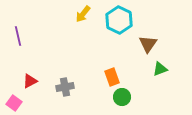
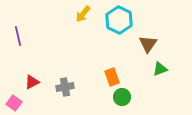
red triangle: moved 2 px right, 1 px down
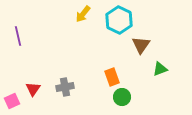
brown triangle: moved 7 px left, 1 px down
red triangle: moved 1 px right, 7 px down; rotated 28 degrees counterclockwise
pink square: moved 2 px left, 2 px up; rotated 28 degrees clockwise
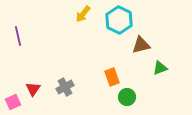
brown triangle: rotated 42 degrees clockwise
green triangle: moved 1 px up
gray cross: rotated 18 degrees counterclockwise
green circle: moved 5 px right
pink square: moved 1 px right, 1 px down
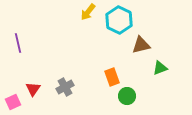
yellow arrow: moved 5 px right, 2 px up
purple line: moved 7 px down
green circle: moved 1 px up
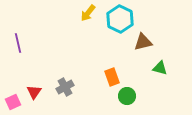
yellow arrow: moved 1 px down
cyan hexagon: moved 1 px right, 1 px up
brown triangle: moved 2 px right, 3 px up
green triangle: rotated 35 degrees clockwise
red triangle: moved 1 px right, 3 px down
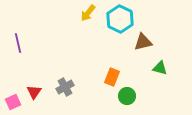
orange rectangle: rotated 42 degrees clockwise
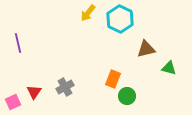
brown triangle: moved 3 px right, 7 px down
green triangle: moved 9 px right
orange rectangle: moved 1 px right, 2 px down
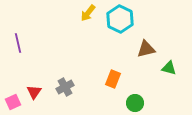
green circle: moved 8 px right, 7 px down
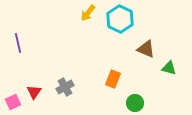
brown triangle: rotated 36 degrees clockwise
